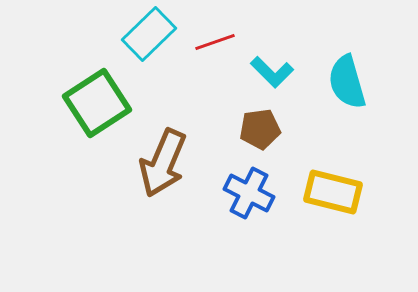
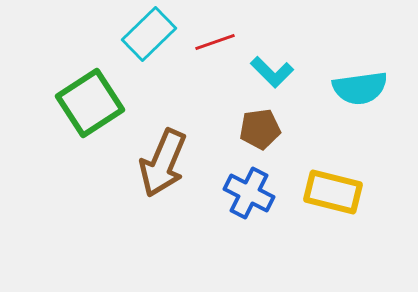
cyan semicircle: moved 13 px right, 6 px down; rotated 82 degrees counterclockwise
green square: moved 7 px left
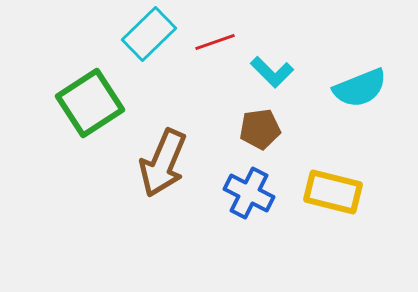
cyan semicircle: rotated 14 degrees counterclockwise
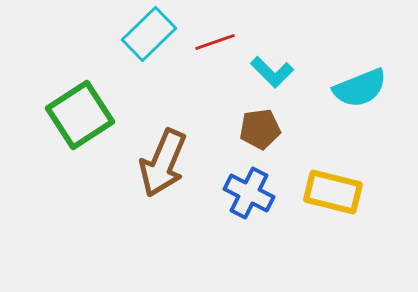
green square: moved 10 px left, 12 px down
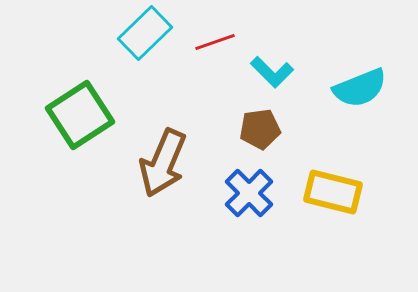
cyan rectangle: moved 4 px left, 1 px up
blue cross: rotated 18 degrees clockwise
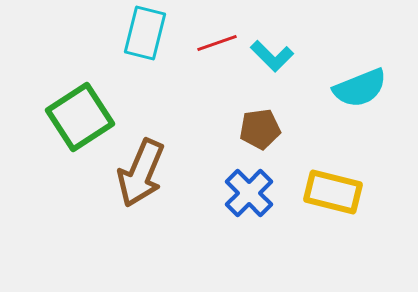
cyan rectangle: rotated 32 degrees counterclockwise
red line: moved 2 px right, 1 px down
cyan L-shape: moved 16 px up
green square: moved 2 px down
brown arrow: moved 22 px left, 10 px down
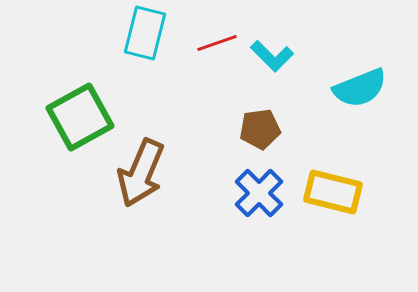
green square: rotated 4 degrees clockwise
blue cross: moved 10 px right
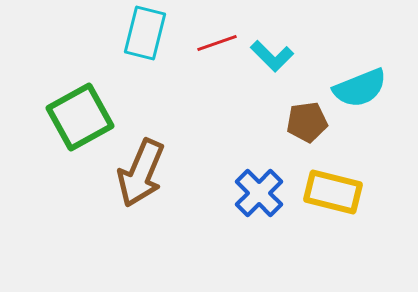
brown pentagon: moved 47 px right, 7 px up
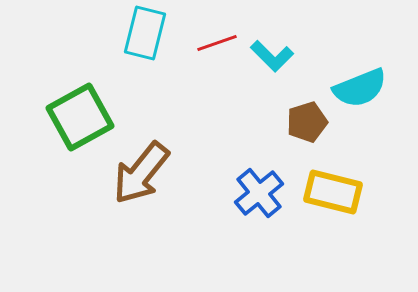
brown pentagon: rotated 9 degrees counterclockwise
brown arrow: rotated 16 degrees clockwise
blue cross: rotated 6 degrees clockwise
